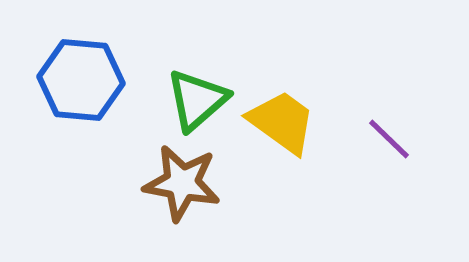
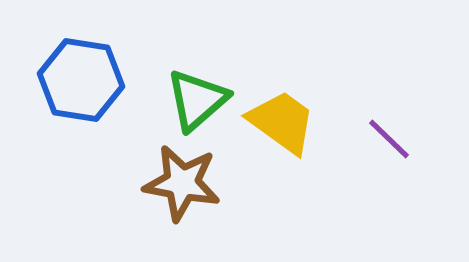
blue hexagon: rotated 4 degrees clockwise
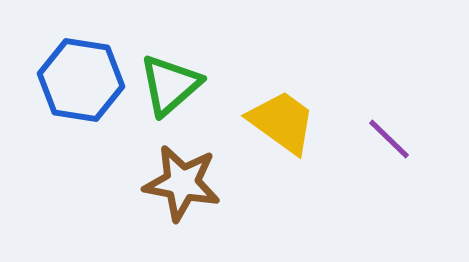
green triangle: moved 27 px left, 15 px up
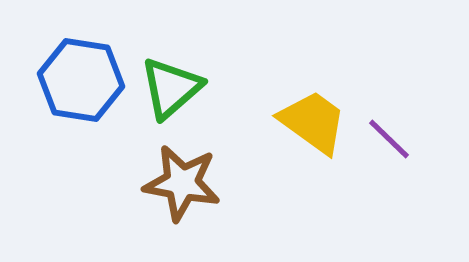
green triangle: moved 1 px right, 3 px down
yellow trapezoid: moved 31 px right
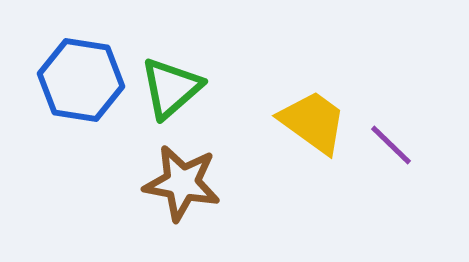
purple line: moved 2 px right, 6 px down
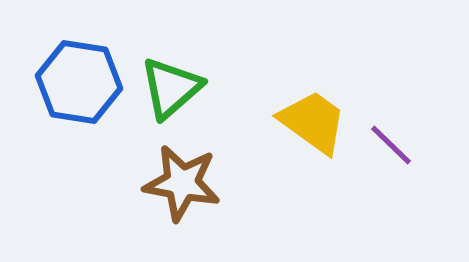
blue hexagon: moved 2 px left, 2 px down
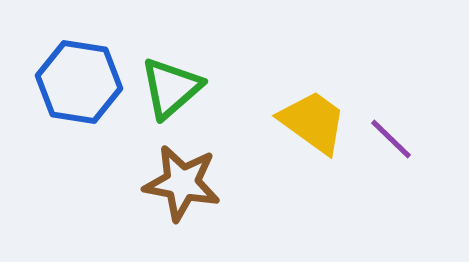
purple line: moved 6 px up
